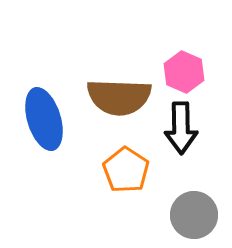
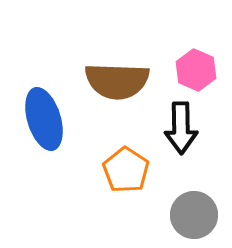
pink hexagon: moved 12 px right, 2 px up
brown semicircle: moved 2 px left, 16 px up
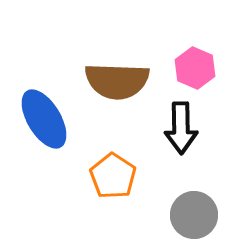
pink hexagon: moved 1 px left, 2 px up
blue ellipse: rotated 14 degrees counterclockwise
orange pentagon: moved 13 px left, 6 px down
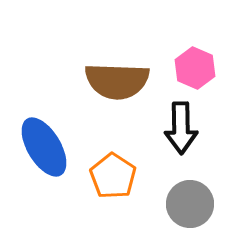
blue ellipse: moved 28 px down
gray circle: moved 4 px left, 11 px up
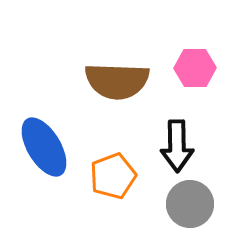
pink hexagon: rotated 24 degrees counterclockwise
black arrow: moved 4 px left, 18 px down
orange pentagon: rotated 18 degrees clockwise
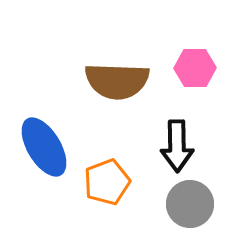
orange pentagon: moved 6 px left, 6 px down
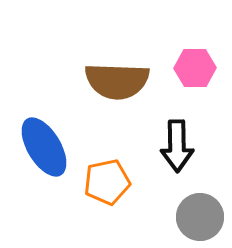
orange pentagon: rotated 9 degrees clockwise
gray circle: moved 10 px right, 13 px down
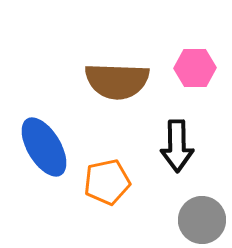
gray circle: moved 2 px right, 3 px down
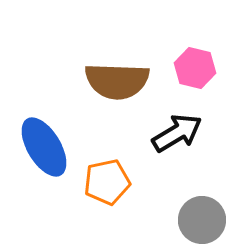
pink hexagon: rotated 15 degrees clockwise
black arrow: moved 13 px up; rotated 120 degrees counterclockwise
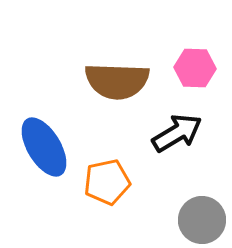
pink hexagon: rotated 12 degrees counterclockwise
